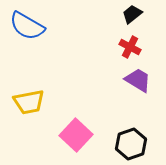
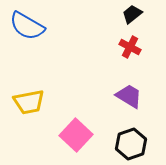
purple trapezoid: moved 9 px left, 16 px down
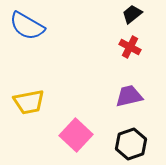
purple trapezoid: rotated 44 degrees counterclockwise
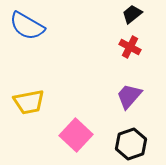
purple trapezoid: rotated 36 degrees counterclockwise
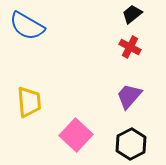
yellow trapezoid: rotated 84 degrees counterclockwise
black hexagon: rotated 8 degrees counterclockwise
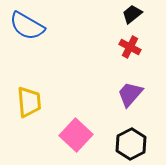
purple trapezoid: moved 1 px right, 2 px up
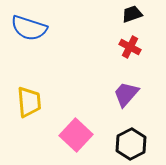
black trapezoid: rotated 20 degrees clockwise
blue semicircle: moved 2 px right, 2 px down; rotated 12 degrees counterclockwise
purple trapezoid: moved 4 px left
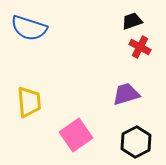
black trapezoid: moved 7 px down
red cross: moved 10 px right
purple trapezoid: rotated 32 degrees clockwise
pink square: rotated 12 degrees clockwise
black hexagon: moved 5 px right, 2 px up
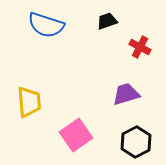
black trapezoid: moved 25 px left
blue semicircle: moved 17 px right, 3 px up
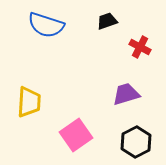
yellow trapezoid: rotated 8 degrees clockwise
